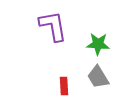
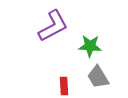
purple L-shape: rotated 72 degrees clockwise
green star: moved 8 px left, 2 px down
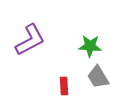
purple L-shape: moved 23 px left, 14 px down
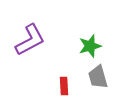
green star: rotated 20 degrees counterclockwise
gray trapezoid: rotated 15 degrees clockwise
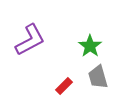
green star: rotated 20 degrees counterclockwise
red rectangle: rotated 48 degrees clockwise
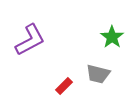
green star: moved 22 px right, 9 px up
gray trapezoid: moved 3 px up; rotated 60 degrees counterclockwise
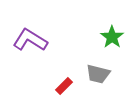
purple L-shape: rotated 120 degrees counterclockwise
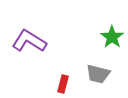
purple L-shape: moved 1 px left, 1 px down
red rectangle: moved 1 px left, 2 px up; rotated 30 degrees counterclockwise
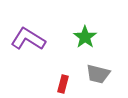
green star: moved 27 px left
purple L-shape: moved 1 px left, 2 px up
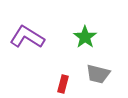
purple L-shape: moved 1 px left, 2 px up
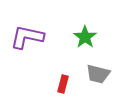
purple L-shape: rotated 20 degrees counterclockwise
